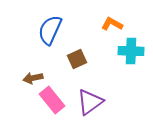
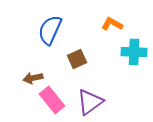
cyan cross: moved 3 px right, 1 px down
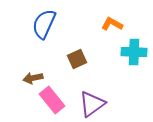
blue semicircle: moved 6 px left, 6 px up
purple triangle: moved 2 px right, 2 px down
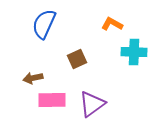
pink rectangle: rotated 52 degrees counterclockwise
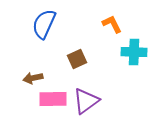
orange L-shape: rotated 35 degrees clockwise
pink rectangle: moved 1 px right, 1 px up
purple triangle: moved 6 px left, 3 px up
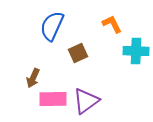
blue semicircle: moved 8 px right, 2 px down
cyan cross: moved 2 px right, 1 px up
brown square: moved 1 px right, 6 px up
brown arrow: rotated 54 degrees counterclockwise
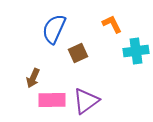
blue semicircle: moved 2 px right, 3 px down
cyan cross: rotated 10 degrees counterclockwise
pink rectangle: moved 1 px left, 1 px down
